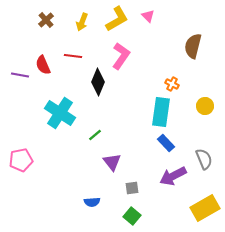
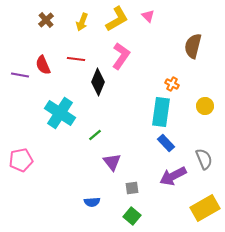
red line: moved 3 px right, 3 px down
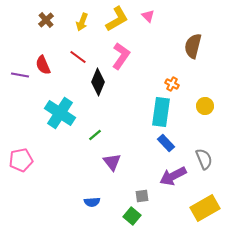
red line: moved 2 px right, 2 px up; rotated 30 degrees clockwise
gray square: moved 10 px right, 8 px down
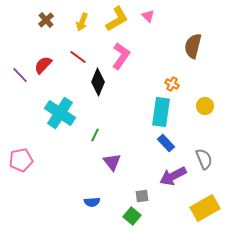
red semicircle: rotated 66 degrees clockwise
purple line: rotated 36 degrees clockwise
green line: rotated 24 degrees counterclockwise
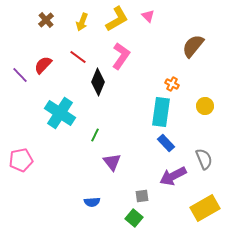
brown semicircle: rotated 25 degrees clockwise
green square: moved 2 px right, 2 px down
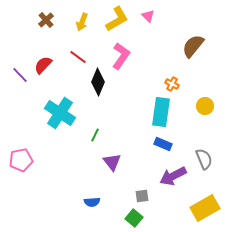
blue rectangle: moved 3 px left, 1 px down; rotated 24 degrees counterclockwise
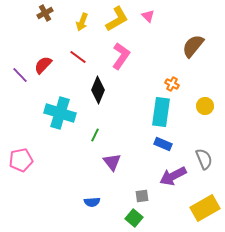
brown cross: moved 1 px left, 7 px up; rotated 14 degrees clockwise
black diamond: moved 8 px down
cyan cross: rotated 16 degrees counterclockwise
